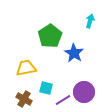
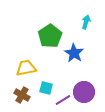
cyan arrow: moved 4 px left, 1 px down
brown cross: moved 2 px left, 4 px up
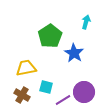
cyan square: moved 1 px up
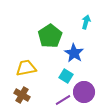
cyan square: moved 20 px right, 11 px up; rotated 16 degrees clockwise
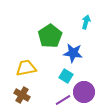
blue star: moved 1 px left; rotated 24 degrees counterclockwise
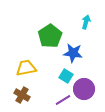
purple circle: moved 3 px up
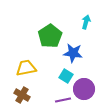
purple line: rotated 21 degrees clockwise
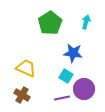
green pentagon: moved 13 px up
yellow trapezoid: rotated 35 degrees clockwise
purple line: moved 1 px left, 2 px up
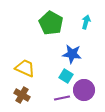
green pentagon: moved 1 px right; rotated 10 degrees counterclockwise
blue star: moved 1 px left, 1 px down
yellow trapezoid: moved 1 px left
purple circle: moved 1 px down
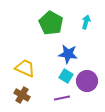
blue star: moved 4 px left
purple circle: moved 3 px right, 9 px up
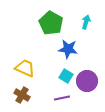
blue star: moved 5 px up
